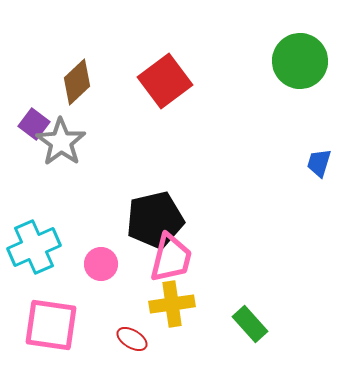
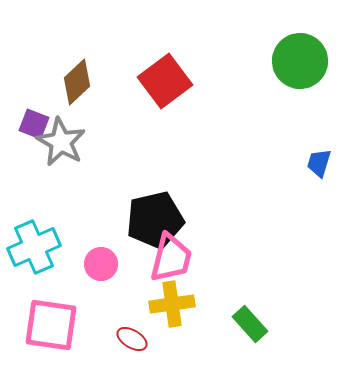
purple square: rotated 16 degrees counterclockwise
gray star: rotated 6 degrees counterclockwise
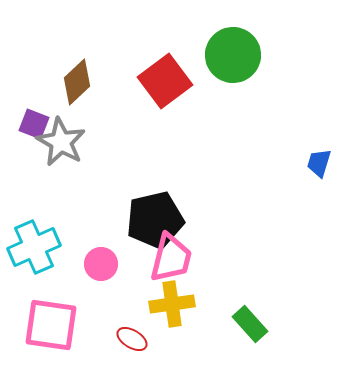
green circle: moved 67 px left, 6 px up
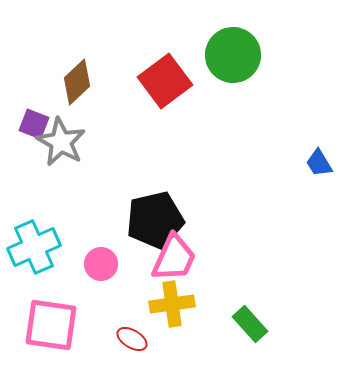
blue trapezoid: rotated 48 degrees counterclockwise
pink trapezoid: moved 3 px right; rotated 10 degrees clockwise
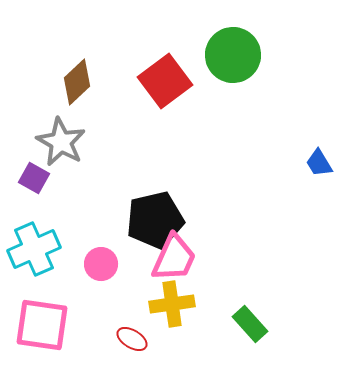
purple square: moved 54 px down; rotated 8 degrees clockwise
cyan cross: moved 2 px down
pink square: moved 9 px left
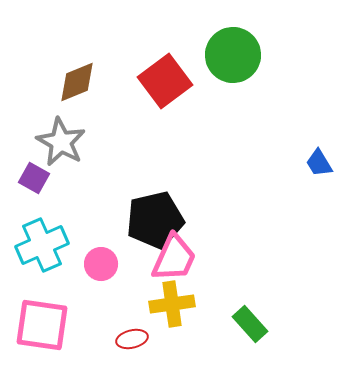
brown diamond: rotated 21 degrees clockwise
cyan cross: moved 8 px right, 4 px up
red ellipse: rotated 44 degrees counterclockwise
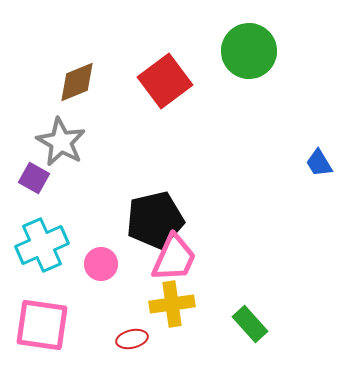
green circle: moved 16 px right, 4 px up
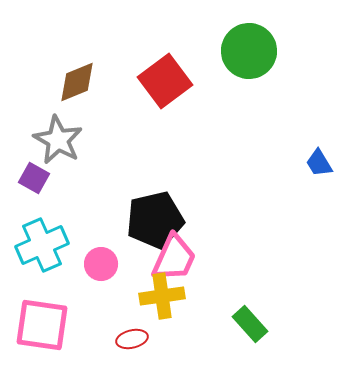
gray star: moved 3 px left, 2 px up
yellow cross: moved 10 px left, 8 px up
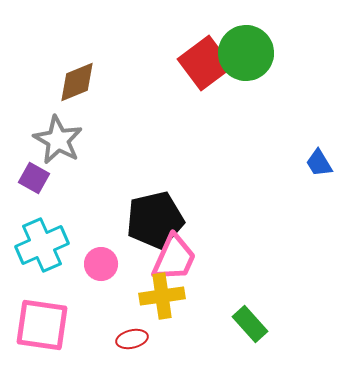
green circle: moved 3 px left, 2 px down
red square: moved 40 px right, 18 px up
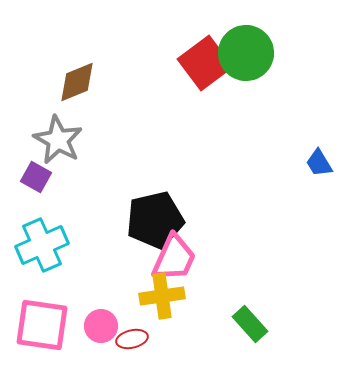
purple square: moved 2 px right, 1 px up
pink circle: moved 62 px down
